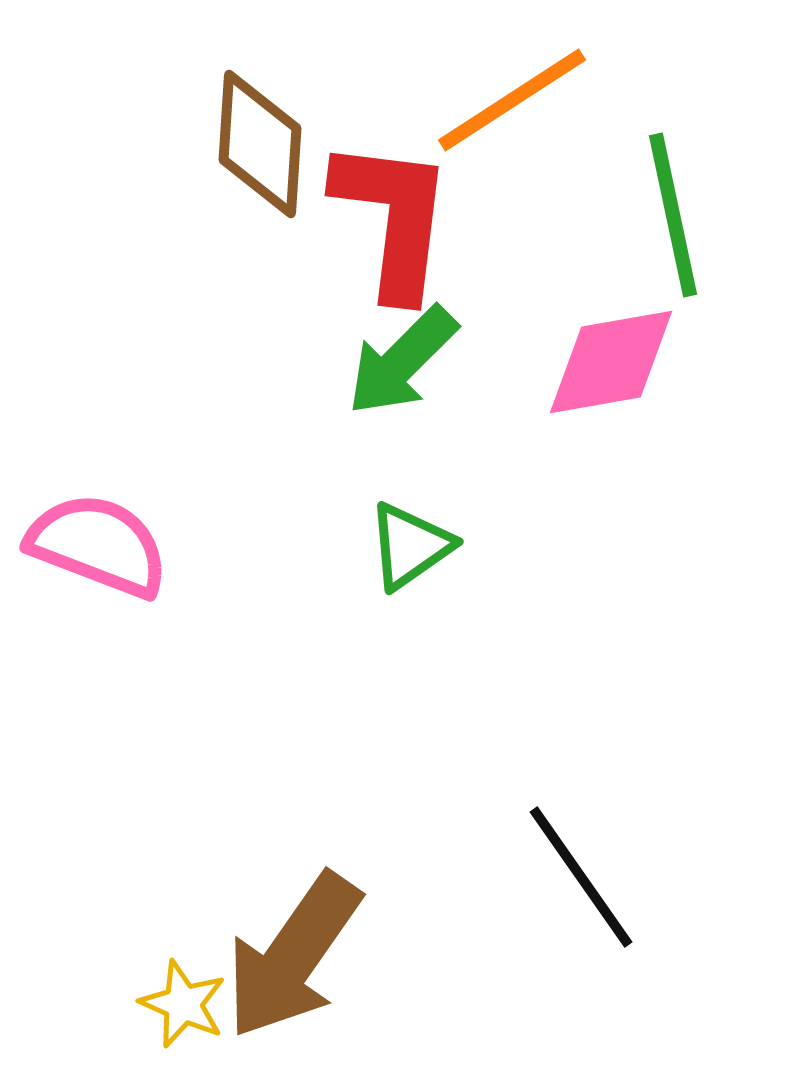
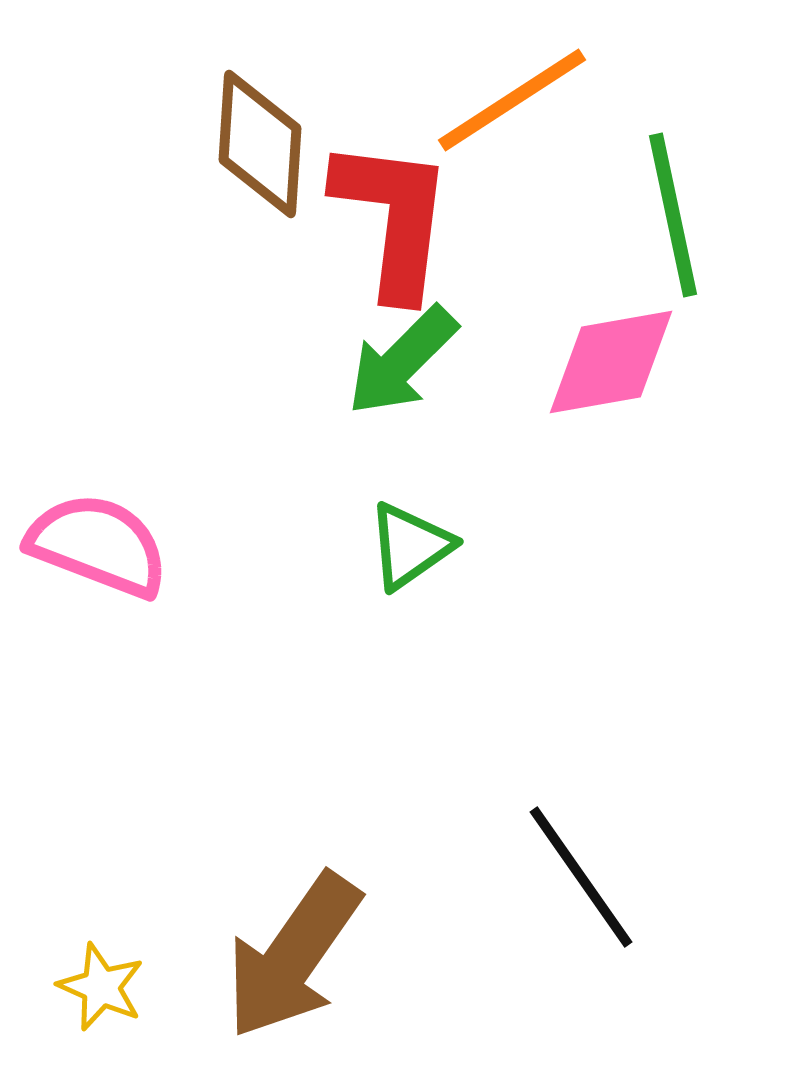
yellow star: moved 82 px left, 17 px up
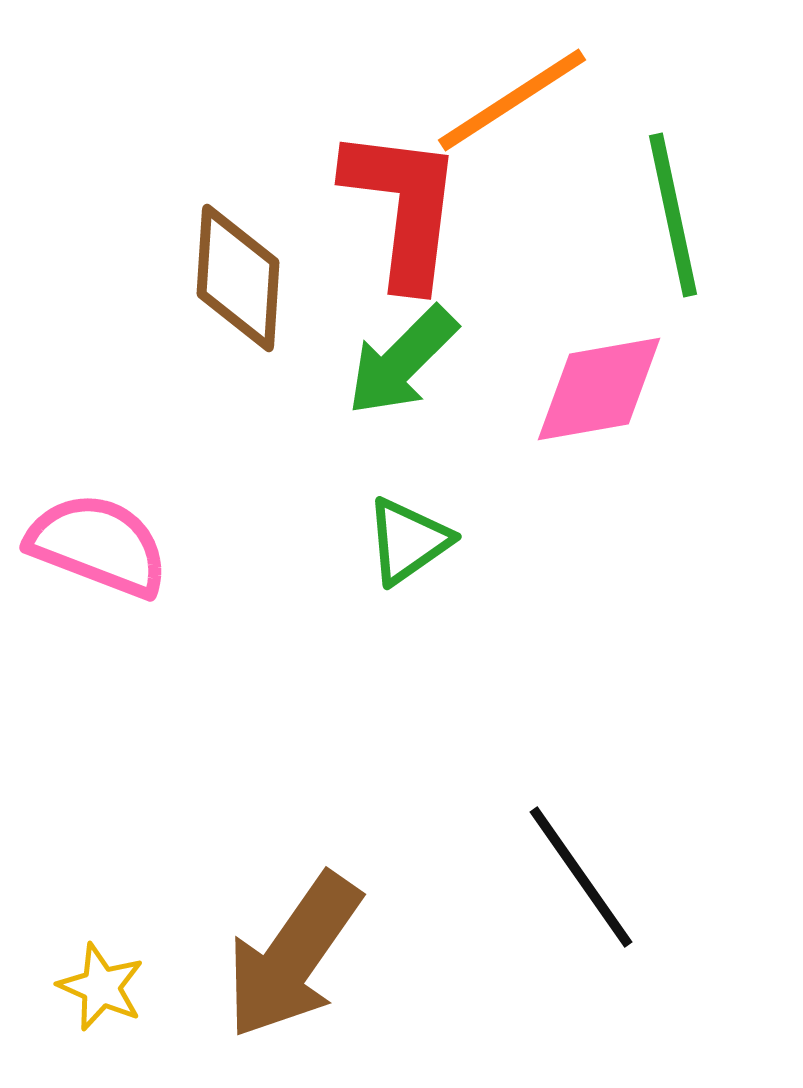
brown diamond: moved 22 px left, 134 px down
red L-shape: moved 10 px right, 11 px up
pink diamond: moved 12 px left, 27 px down
green triangle: moved 2 px left, 5 px up
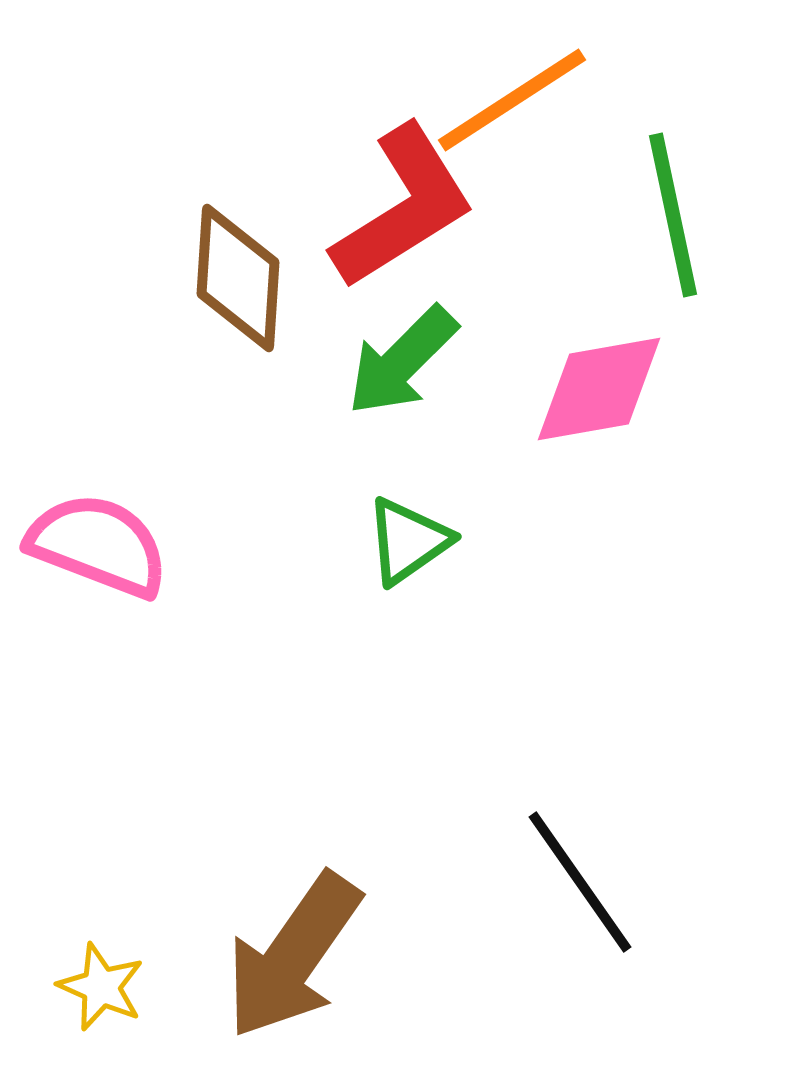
red L-shape: rotated 51 degrees clockwise
black line: moved 1 px left, 5 px down
